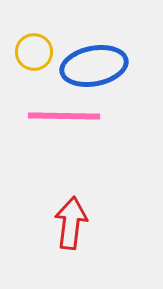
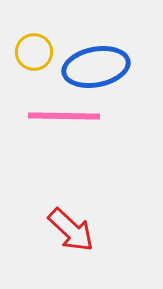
blue ellipse: moved 2 px right, 1 px down
red arrow: moved 7 px down; rotated 126 degrees clockwise
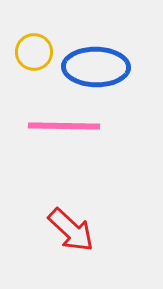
blue ellipse: rotated 12 degrees clockwise
pink line: moved 10 px down
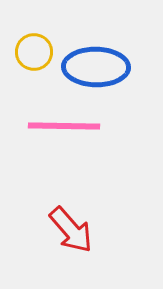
red arrow: rotated 6 degrees clockwise
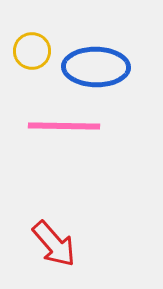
yellow circle: moved 2 px left, 1 px up
red arrow: moved 17 px left, 14 px down
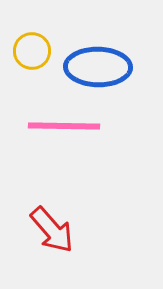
blue ellipse: moved 2 px right
red arrow: moved 2 px left, 14 px up
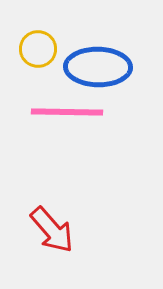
yellow circle: moved 6 px right, 2 px up
pink line: moved 3 px right, 14 px up
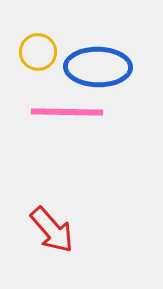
yellow circle: moved 3 px down
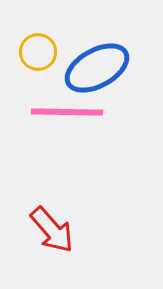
blue ellipse: moved 1 px left, 1 px down; rotated 30 degrees counterclockwise
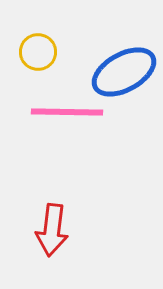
blue ellipse: moved 27 px right, 4 px down
red arrow: rotated 48 degrees clockwise
